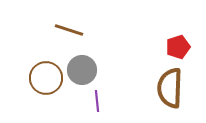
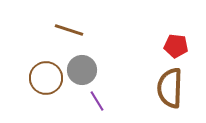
red pentagon: moved 2 px left, 1 px up; rotated 25 degrees clockwise
purple line: rotated 25 degrees counterclockwise
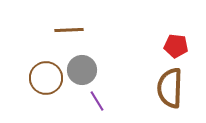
brown line: rotated 20 degrees counterclockwise
